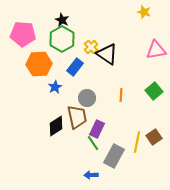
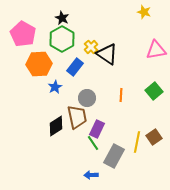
black star: moved 2 px up
pink pentagon: rotated 25 degrees clockwise
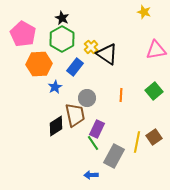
brown trapezoid: moved 2 px left, 2 px up
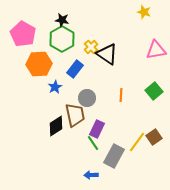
black star: moved 2 px down; rotated 16 degrees counterclockwise
blue rectangle: moved 2 px down
yellow line: rotated 25 degrees clockwise
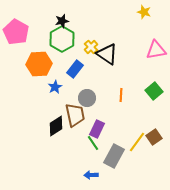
black star: moved 1 px down; rotated 24 degrees counterclockwise
pink pentagon: moved 7 px left, 2 px up
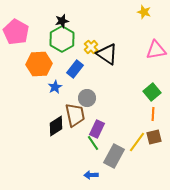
green square: moved 2 px left, 1 px down
orange line: moved 32 px right, 19 px down
brown square: rotated 21 degrees clockwise
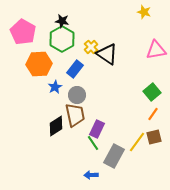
black star: rotated 24 degrees clockwise
pink pentagon: moved 7 px right
gray circle: moved 10 px left, 3 px up
orange line: rotated 32 degrees clockwise
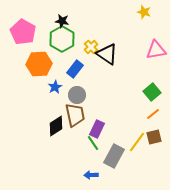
orange line: rotated 16 degrees clockwise
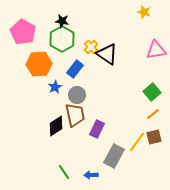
green line: moved 29 px left, 29 px down
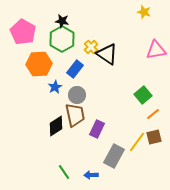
green square: moved 9 px left, 3 px down
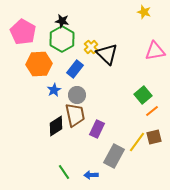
pink triangle: moved 1 px left, 1 px down
black triangle: rotated 10 degrees clockwise
blue star: moved 1 px left, 3 px down
orange line: moved 1 px left, 3 px up
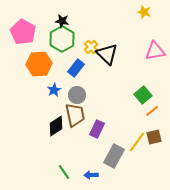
blue rectangle: moved 1 px right, 1 px up
